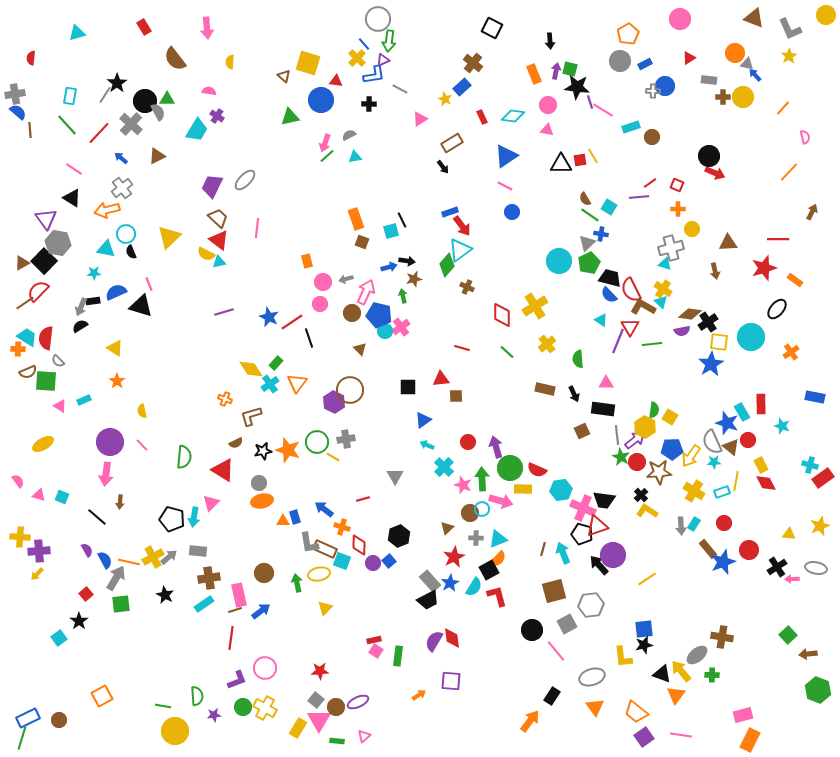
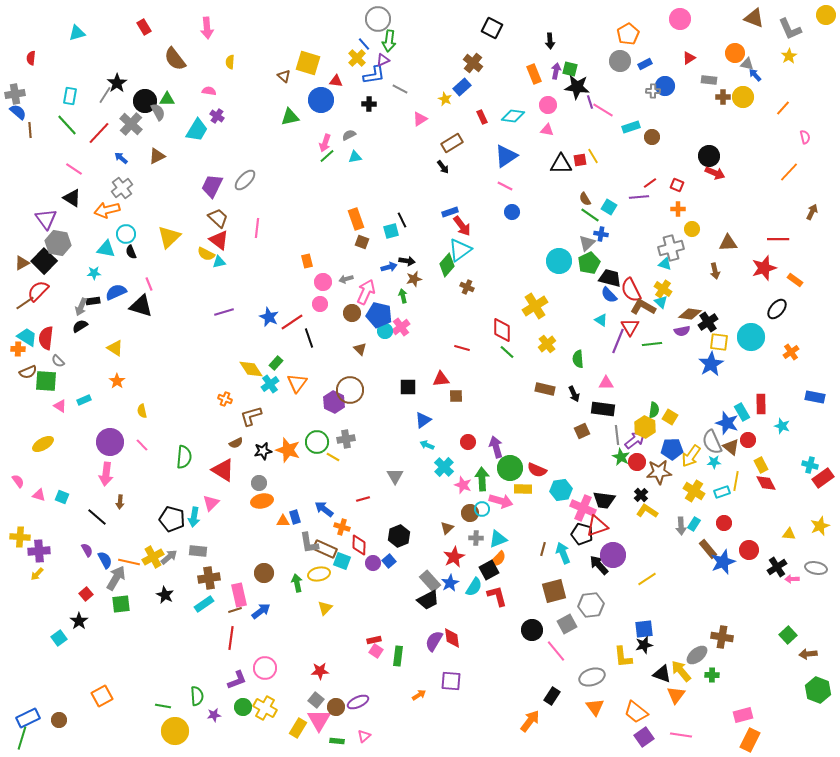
red diamond at (502, 315): moved 15 px down
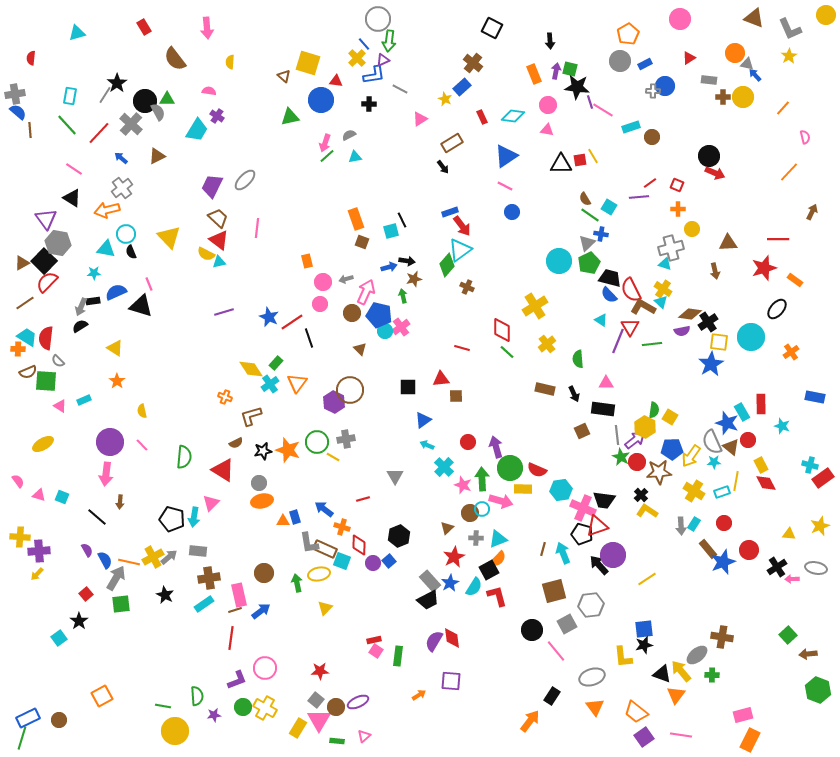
yellow triangle at (169, 237): rotated 30 degrees counterclockwise
red semicircle at (38, 291): moved 9 px right, 9 px up
orange cross at (225, 399): moved 2 px up
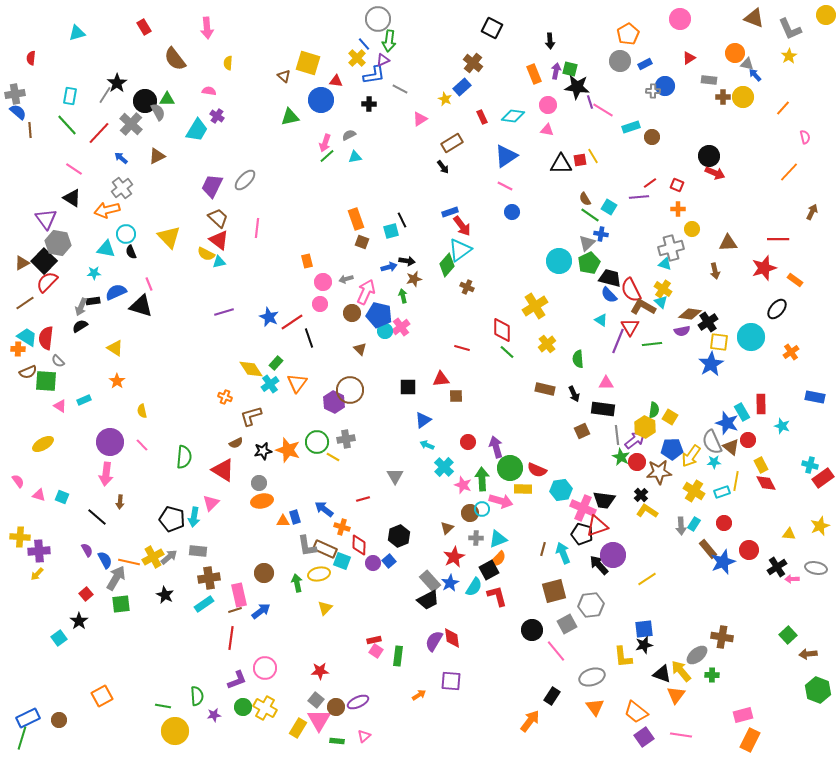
yellow semicircle at (230, 62): moved 2 px left, 1 px down
gray L-shape at (309, 543): moved 2 px left, 3 px down
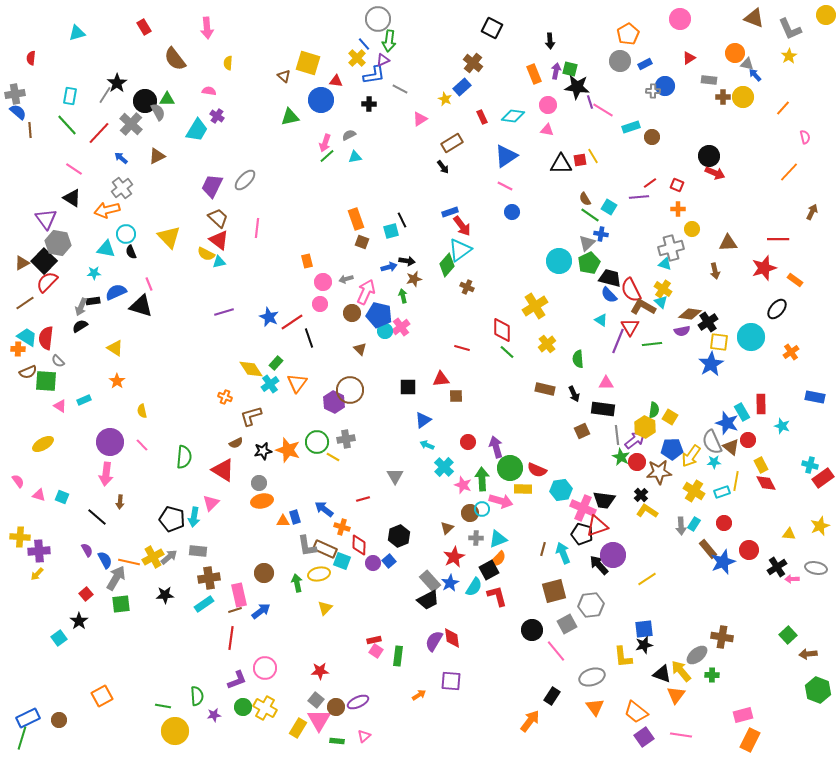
black star at (165, 595): rotated 30 degrees counterclockwise
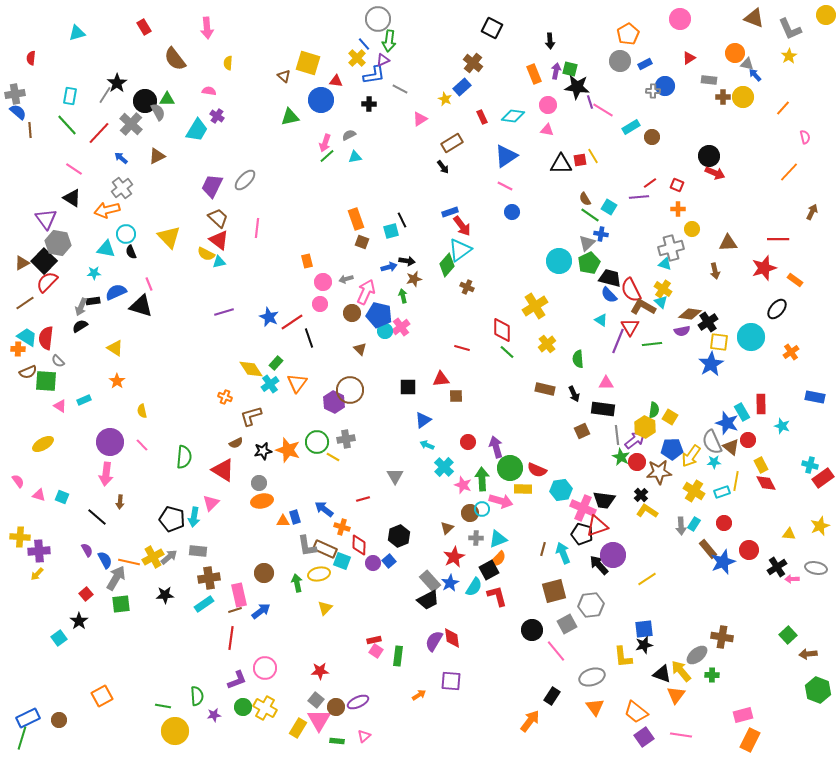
cyan rectangle at (631, 127): rotated 12 degrees counterclockwise
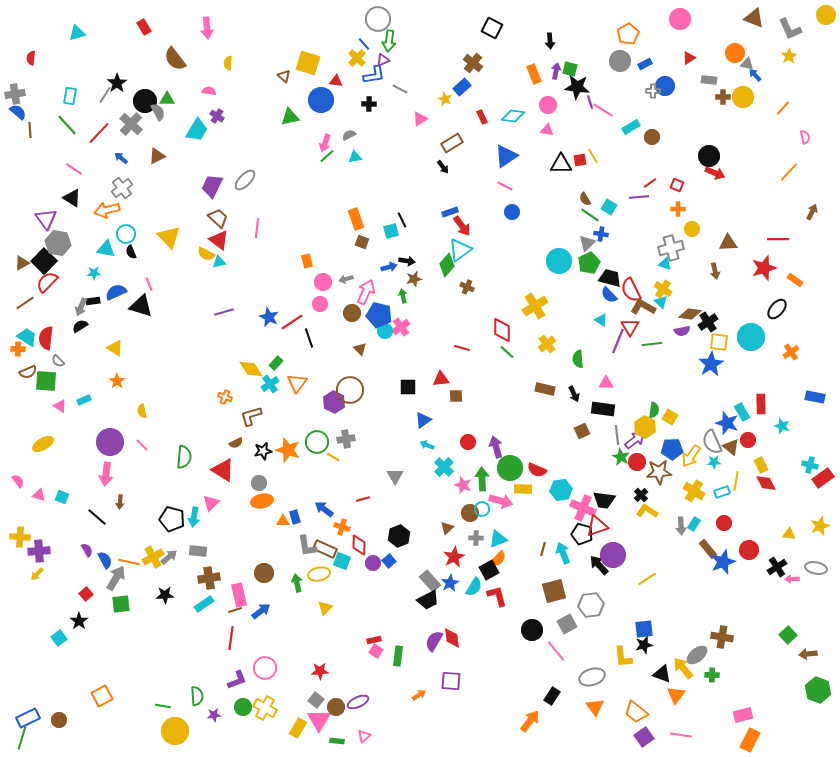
yellow arrow at (681, 671): moved 2 px right, 3 px up
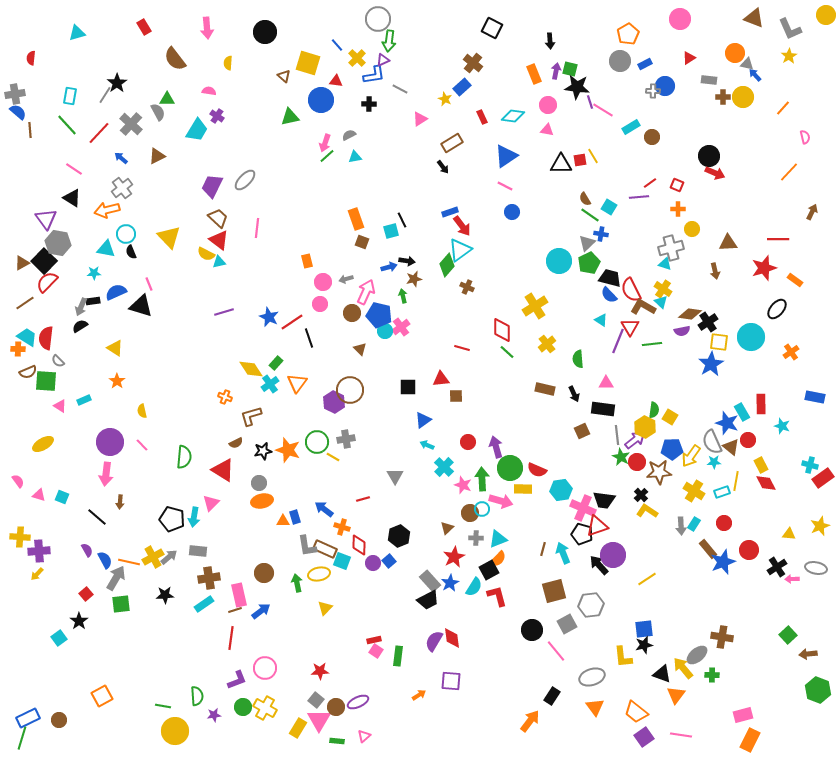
blue line at (364, 44): moved 27 px left, 1 px down
black circle at (145, 101): moved 120 px right, 69 px up
